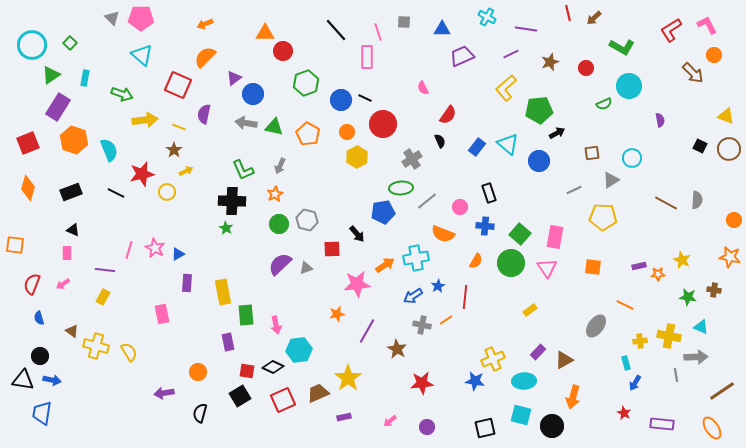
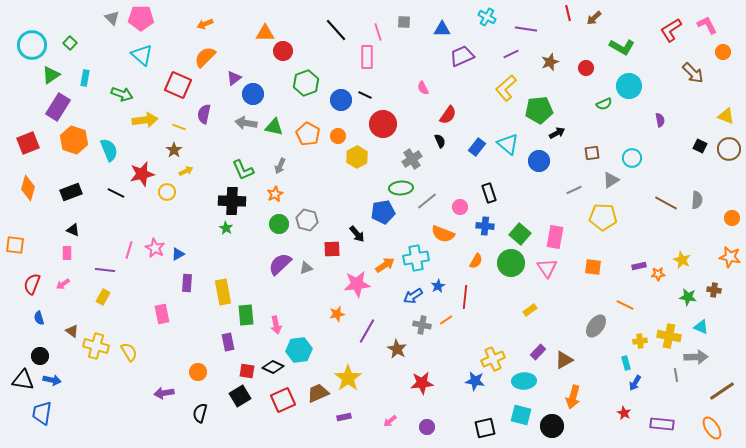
orange circle at (714, 55): moved 9 px right, 3 px up
black line at (365, 98): moved 3 px up
orange circle at (347, 132): moved 9 px left, 4 px down
orange circle at (734, 220): moved 2 px left, 2 px up
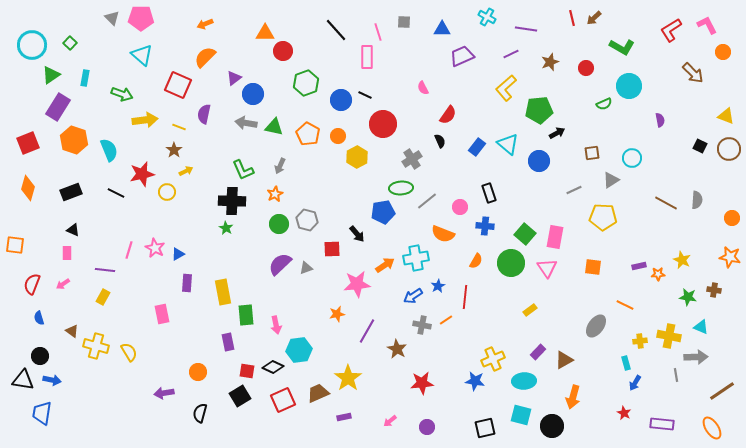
red line at (568, 13): moved 4 px right, 5 px down
green square at (520, 234): moved 5 px right
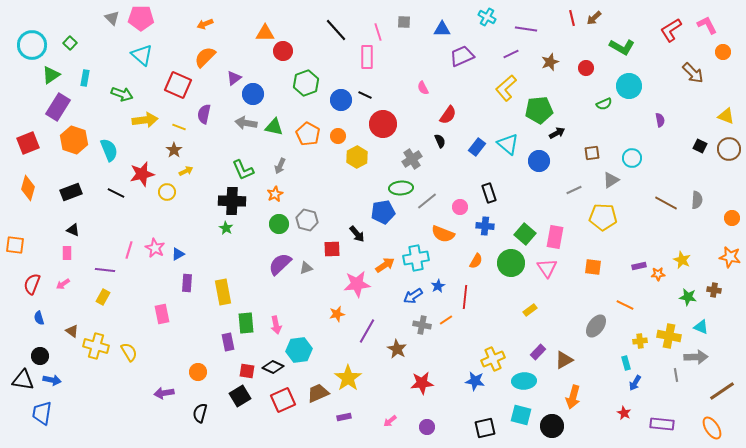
green rectangle at (246, 315): moved 8 px down
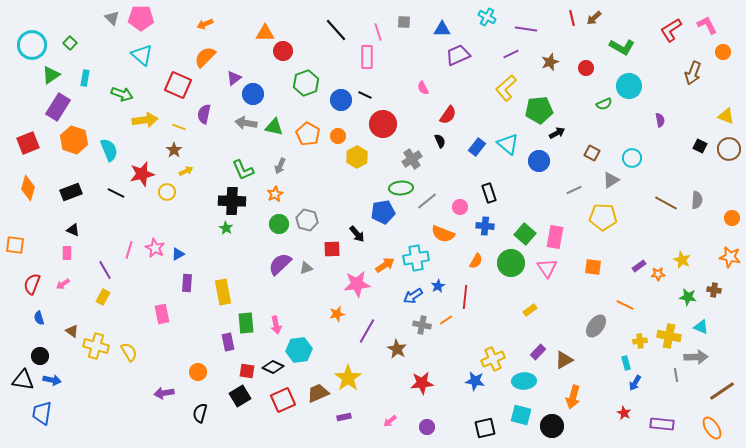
purple trapezoid at (462, 56): moved 4 px left, 1 px up
brown arrow at (693, 73): rotated 65 degrees clockwise
brown square at (592, 153): rotated 35 degrees clockwise
purple rectangle at (639, 266): rotated 24 degrees counterclockwise
purple line at (105, 270): rotated 54 degrees clockwise
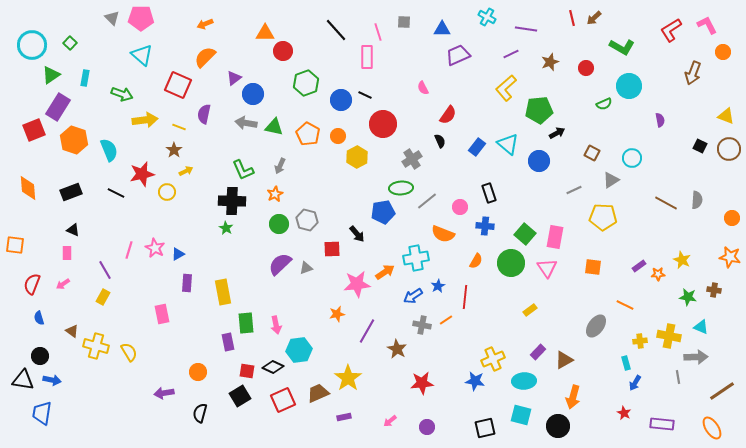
red square at (28, 143): moved 6 px right, 13 px up
orange diamond at (28, 188): rotated 20 degrees counterclockwise
orange arrow at (385, 265): moved 7 px down
gray line at (676, 375): moved 2 px right, 2 px down
black circle at (552, 426): moved 6 px right
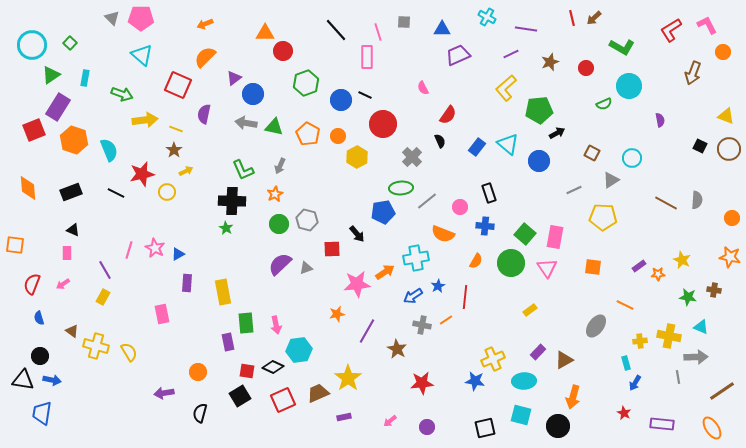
yellow line at (179, 127): moved 3 px left, 2 px down
gray cross at (412, 159): moved 2 px up; rotated 12 degrees counterclockwise
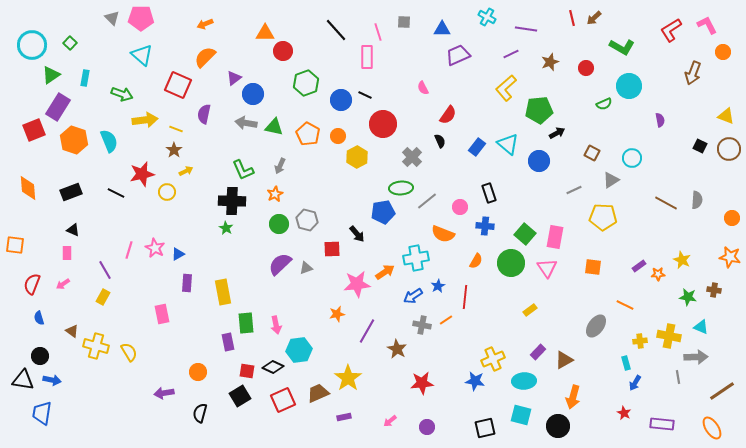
cyan semicircle at (109, 150): moved 9 px up
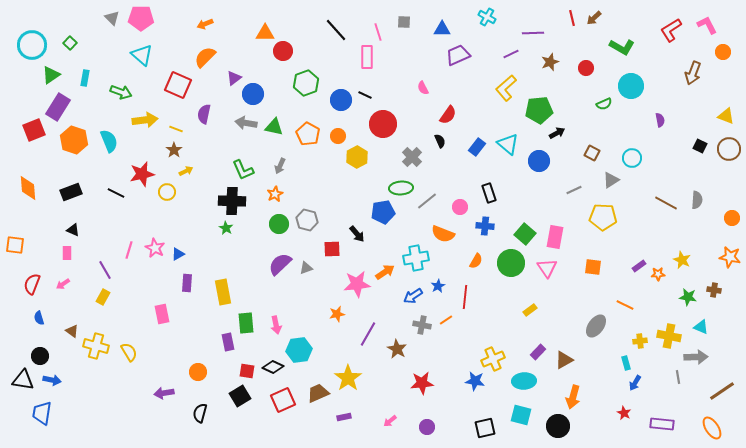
purple line at (526, 29): moved 7 px right, 4 px down; rotated 10 degrees counterclockwise
cyan circle at (629, 86): moved 2 px right
green arrow at (122, 94): moved 1 px left, 2 px up
purple line at (367, 331): moved 1 px right, 3 px down
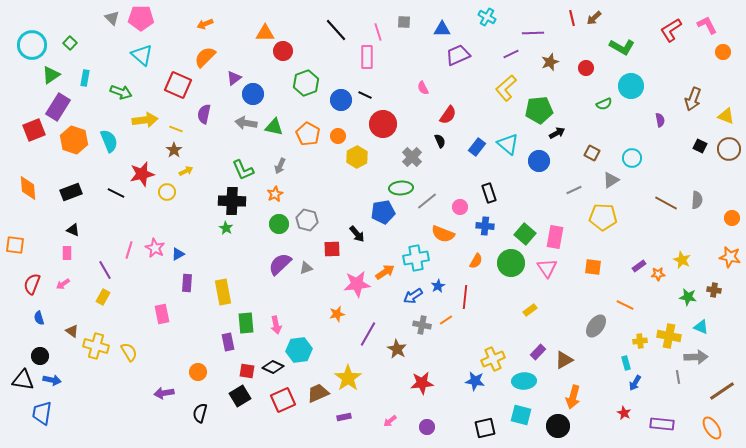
brown arrow at (693, 73): moved 26 px down
